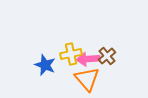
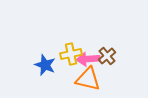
orange triangle: moved 1 px right; rotated 36 degrees counterclockwise
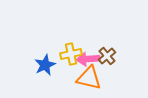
blue star: rotated 25 degrees clockwise
orange triangle: moved 1 px right, 1 px up
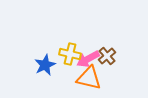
yellow cross: moved 1 px left; rotated 25 degrees clockwise
pink arrow: rotated 25 degrees counterclockwise
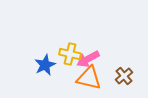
brown cross: moved 17 px right, 20 px down
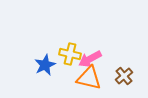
pink arrow: moved 2 px right
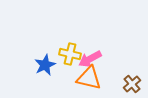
brown cross: moved 8 px right, 8 px down
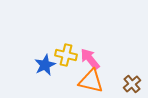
yellow cross: moved 4 px left, 1 px down
pink arrow: rotated 80 degrees clockwise
orange triangle: moved 2 px right, 3 px down
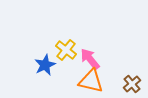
yellow cross: moved 5 px up; rotated 25 degrees clockwise
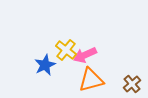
pink arrow: moved 5 px left, 4 px up; rotated 75 degrees counterclockwise
orange triangle: moved 1 px up; rotated 28 degrees counterclockwise
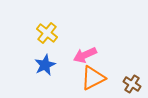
yellow cross: moved 19 px left, 17 px up
orange triangle: moved 2 px right, 2 px up; rotated 12 degrees counterclockwise
brown cross: rotated 18 degrees counterclockwise
